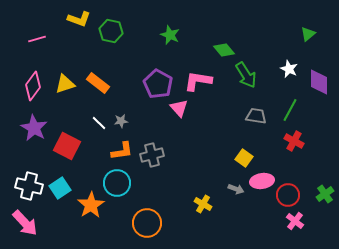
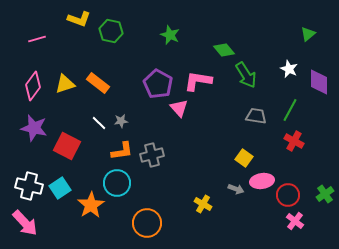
purple star: rotated 16 degrees counterclockwise
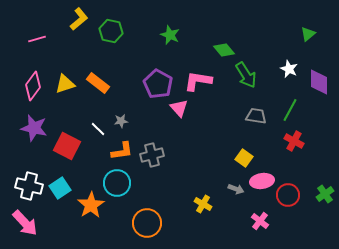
yellow L-shape: rotated 60 degrees counterclockwise
white line: moved 1 px left, 6 px down
pink cross: moved 35 px left
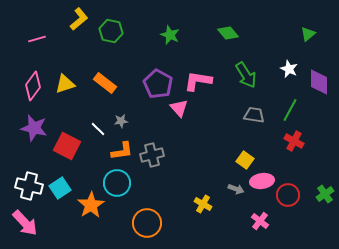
green diamond: moved 4 px right, 17 px up
orange rectangle: moved 7 px right
gray trapezoid: moved 2 px left, 1 px up
yellow square: moved 1 px right, 2 px down
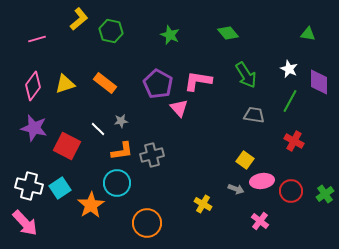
green triangle: rotated 49 degrees clockwise
green line: moved 9 px up
red circle: moved 3 px right, 4 px up
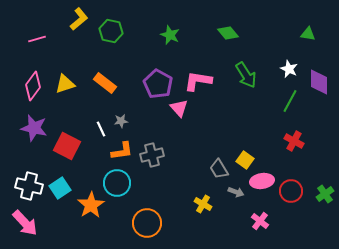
gray trapezoid: moved 35 px left, 54 px down; rotated 130 degrees counterclockwise
white line: moved 3 px right; rotated 21 degrees clockwise
gray arrow: moved 3 px down
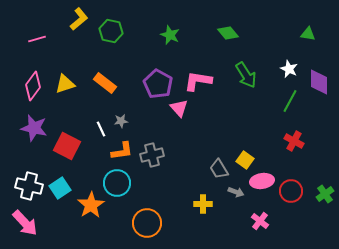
yellow cross: rotated 30 degrees counterclockwise
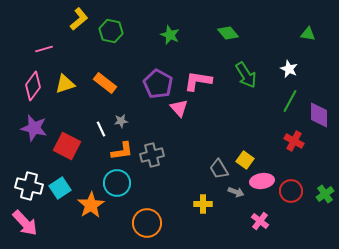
pink line: moved 7 px right, 10 px down
purple diamond: moved 33 px down
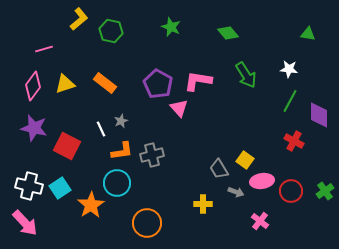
green star: moved 1 px right, 8 px up
white star: rotated 18 degrees counterclockwise
gray star: rotated 16 degrees counterclockwise
green cross: moved 3 px up
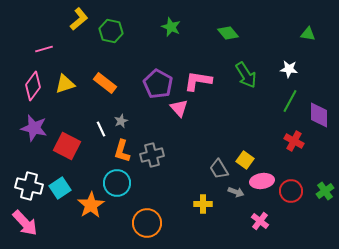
orange L-shape: rotated 115 degrees clockwise
